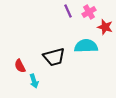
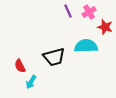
cyan arrow: moved 3 px left, 1 px down; rotated 48 degrees clockwise
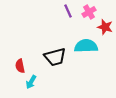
black trapezoid: moved 1 px right
red semicircle: rotated 16 degrees clockwise
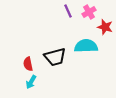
red semicircle: moved 8 px right, 2 px up
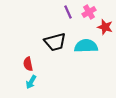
purple line: moved 1 px down
black trapezoid: moved 15 px up
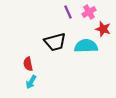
red star: moved 2 px left, 2 px down
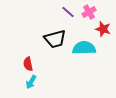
purple line: rotated 24 degrees counterclockwise
black trapezoid: moved 3 px up
cyan semicircle: moved 2 px left, 2 px down
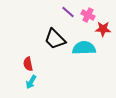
pink cross: moved 1 px left, 3 px down; rotated 32 degrees counterclockwise
red star: rotated 14 degrees counterclockwise
black trapezoid: rotated 60 degrees clockwise
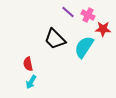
cyan semicircle: moved 1 px up; rotated 55 degrees counterclockwise
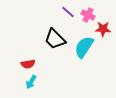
red semicircle: rotated 88 degrees counterclockwise
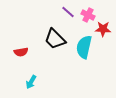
cyan semicircle: rotated 20 degrees counterclockwise
red semicircle: moved 7 px left, 12 px up
